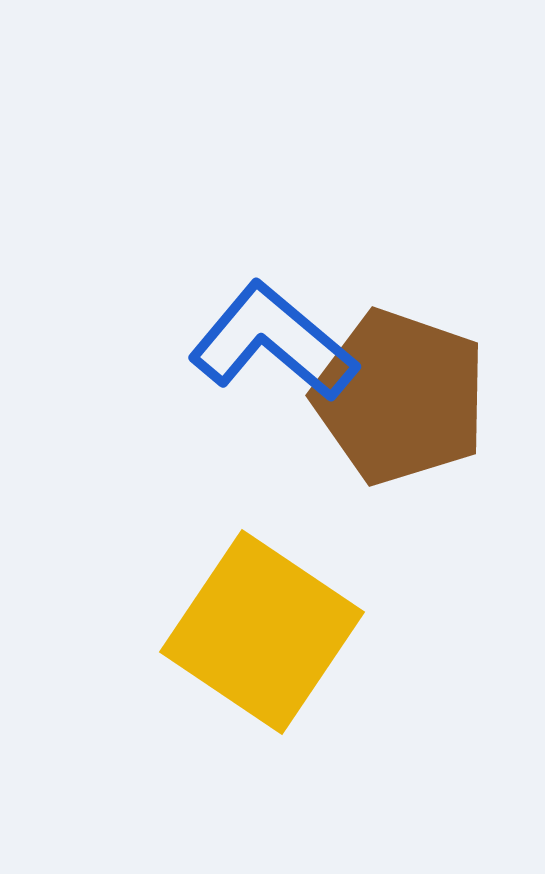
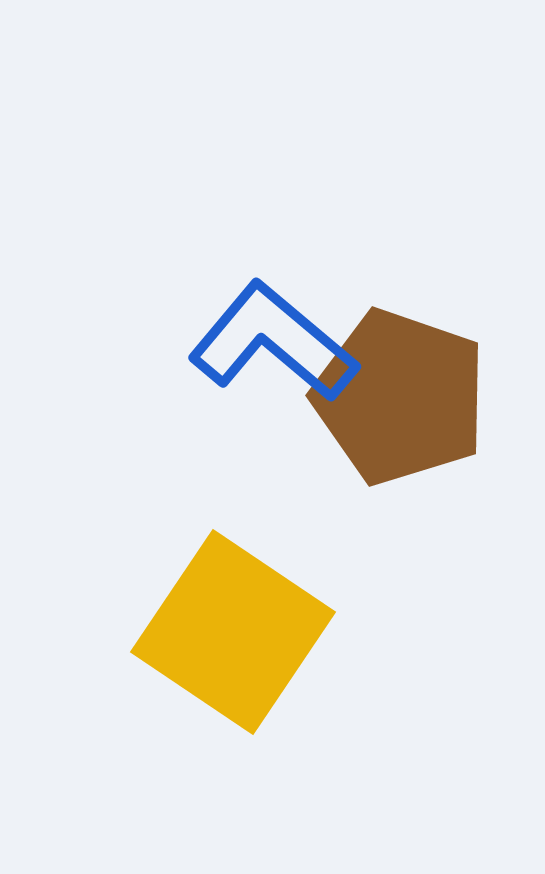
yellow square: moved 29 px left
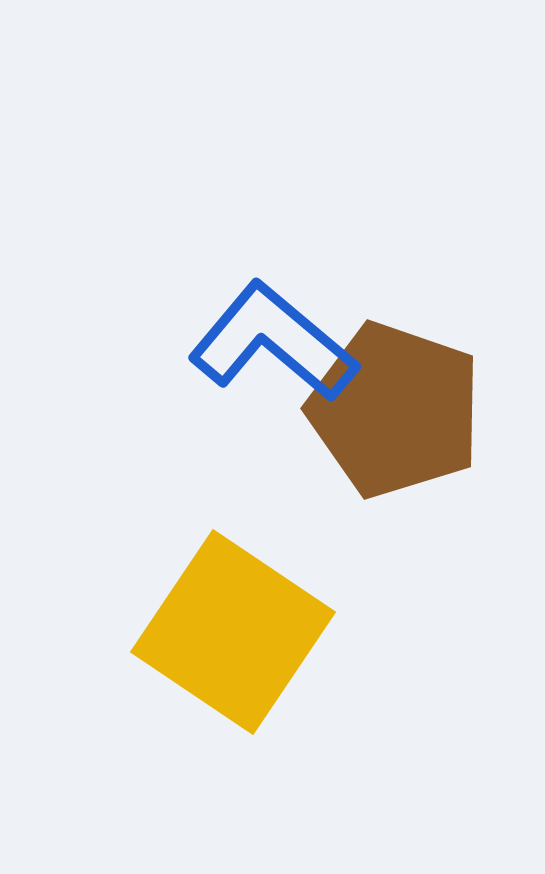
brown pentagon: moved 5 px left, 13 px down
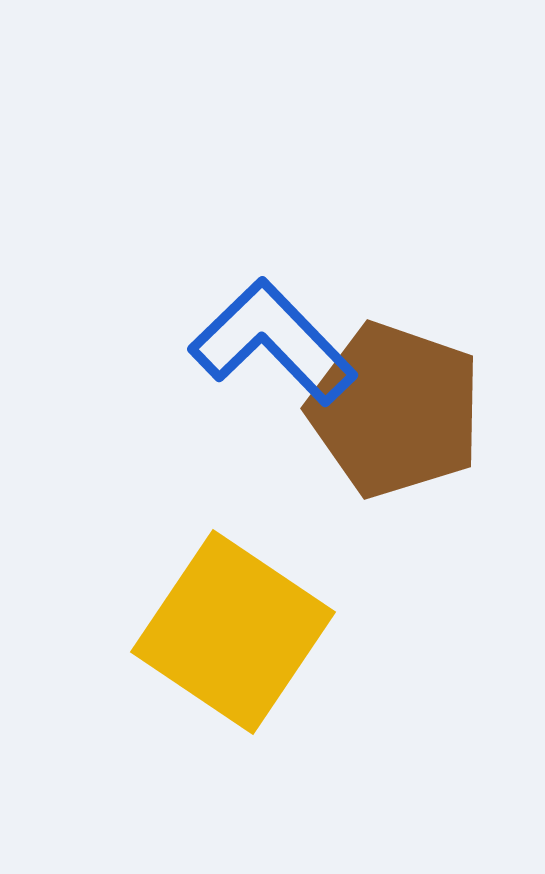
blue L-shape: rotated 6 degrees clockwise
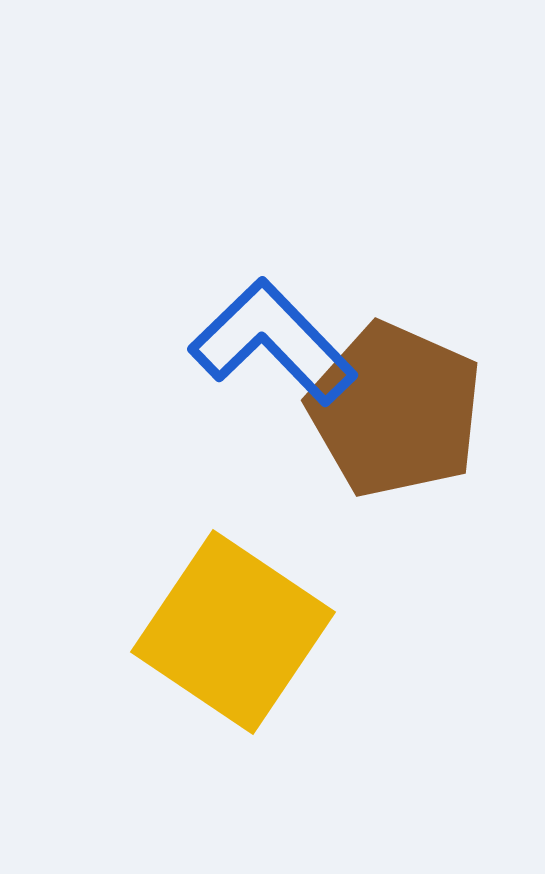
brown pentagon: rotated 5 degrees clockwise
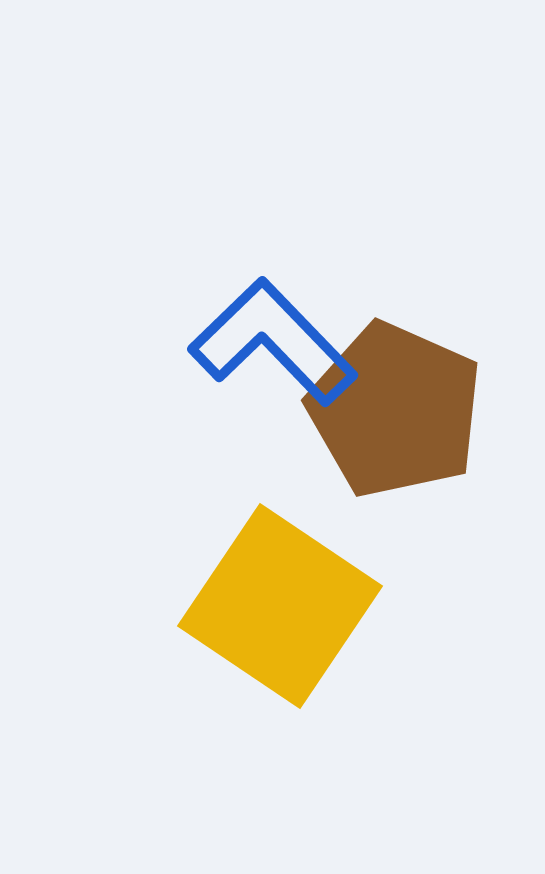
yellow square: moved 47 px right, 26 px up
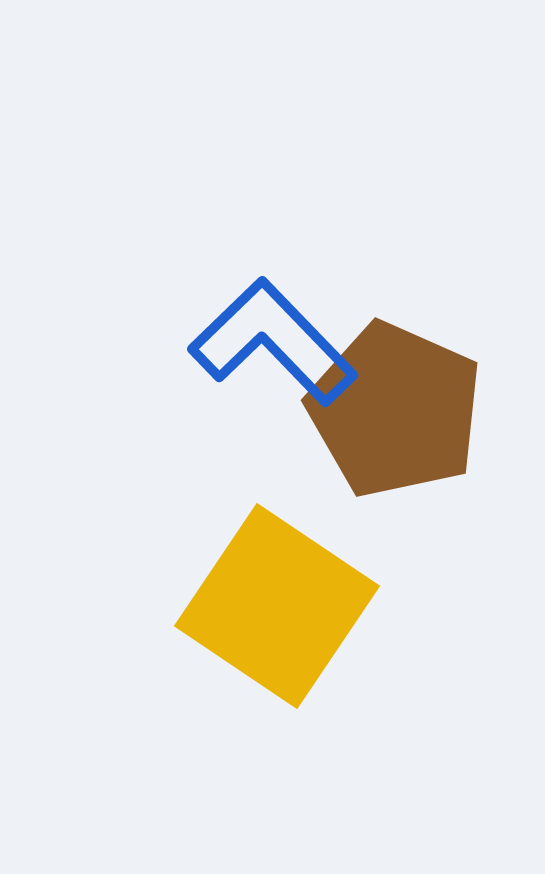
yellow square: moved 3 px left
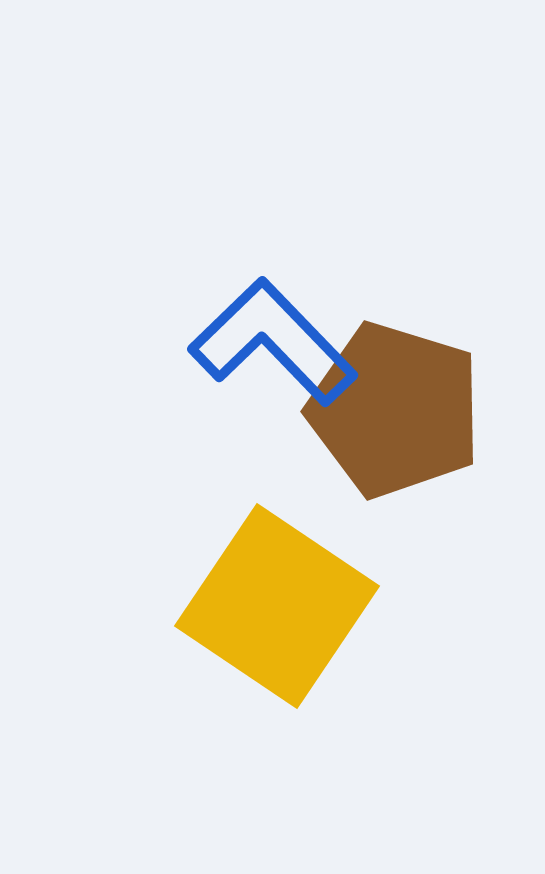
brown pentagon: rotated 7 degrees counterclockwise
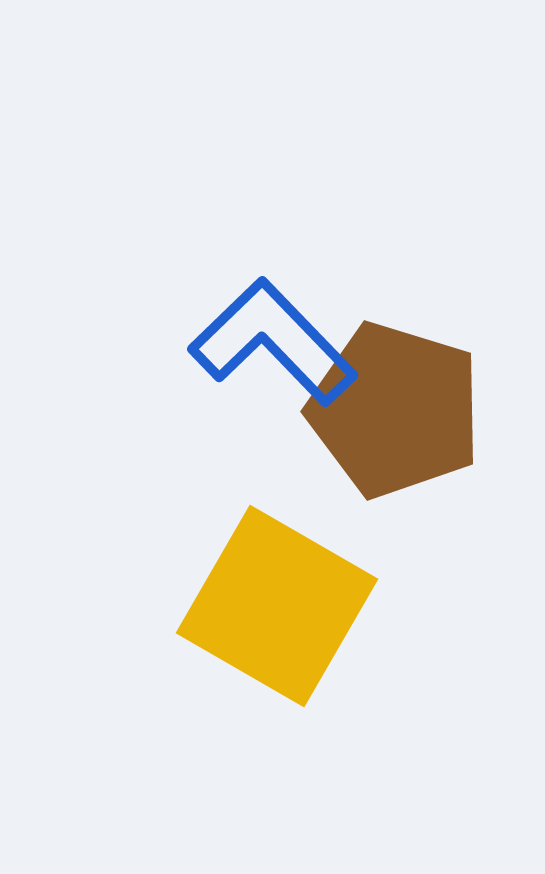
yellow square: rotated 4 degrees counterclockwise
